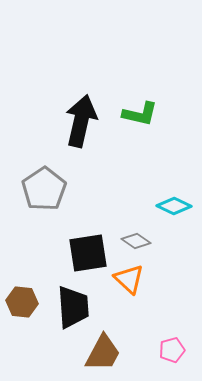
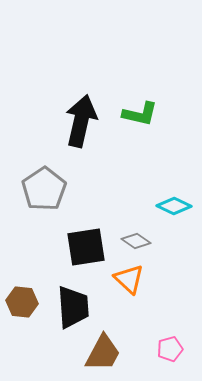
black square: moved 2 px left, 6 px up
pink pentagon: moved 2 px left, 1 px up
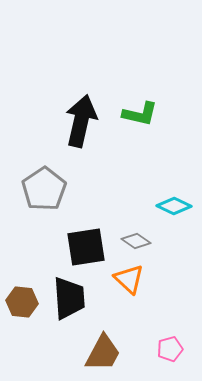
black trapezoid: moved 4 px left, 9 px up
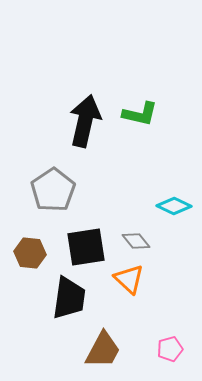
black arrow: moved 4 px right
gray pentagon: moved 9 px right, 1 px down
gray diamond: rotated 16 degrees clockwise
black trapezoid: rotated 12 degrees clockwise
brown hexagon: moved 8 px right, 49 px up
brown trapezoid: moved 3 px up
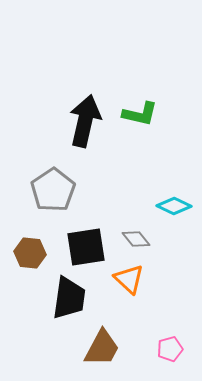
gray diamond: moved 2 px up
brown trapezoid: moved 1 px left, 2 px up
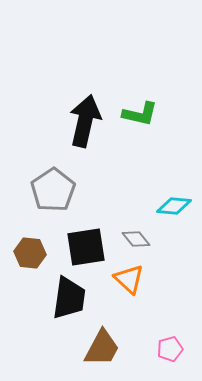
cyan diamond: rotated 20 degrees counterclockwise
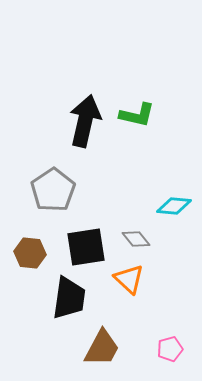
green L-shape: moved 3 px left, 1 px down
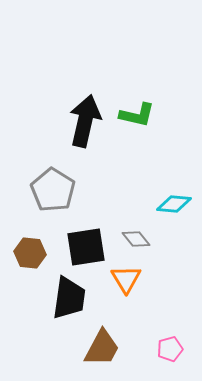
gray pentagon: rotated 6 degrees counterclockwise
cyan diamond: moved 2 px up
orange triangle: moved 3 px left; rotated 16 degrees clockwise
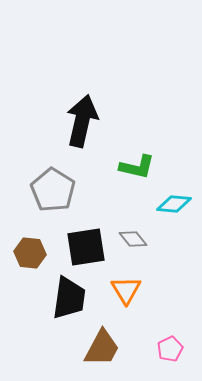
green L-shape: moved 52 px down
black arrow: moved 3 px left
gray diamond: moved 3 px left
orange triangle: moved 11 px down
pink pentagon: rotated 10 degrees counterclockwise
